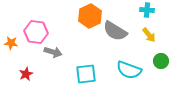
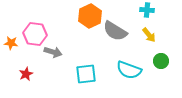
pink hexagon: moved 1 px left, 2 px down
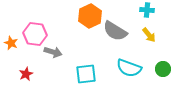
orange star: rotated 16 degrees clockwise
green circle: moved 2 px right, 8 px down
cyan semicircle: moved 2 px up
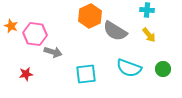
orange star: moved 17 px up
red star: rotated 16 degrees clockwise
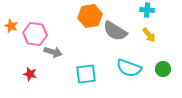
orange hexagon: rotated 15 degrees clockwise
red star: moved 4 px right; rotated 24 degrees clockwise
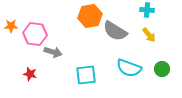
orange star: rotated 24 degrees counterclockwise
green circle: moved 1 px left
cyan square: moved 1 px down
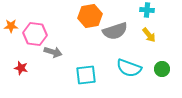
gray semicircle: rotated 50 degrees counterclockwise
red star: moved 9 px left, 6 px up
